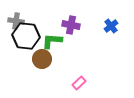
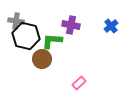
black hexagon: rotated 8 degrees clockwise
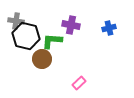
blue cross: moved 2 px left, 2 px down; rotated 24 degrees clockwise
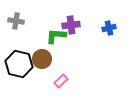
purple cross: rotated 18 degrees counterclockwise
black hexagon: moved 7 px left, 28 px down
green L-shape: moved 4 px right, 5 px up
pink rectangle: moved 18 px left, 2 px up
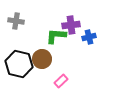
blue cross: moved 20 px left, 9 px down
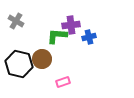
gray cross: rotated 21 degrees clockwise
green L-shape: moved 1 px right
pink rectangle: moved 2 px right, 1 px down; rotated 24 degrees clockwise
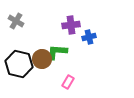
green L-shape: moved 16 px down
pink rectangle: moved 5 px right; rotated 40 degrees counterclockwise
